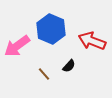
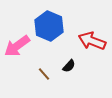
blue hexagon: moved 2 px left, 3 px up
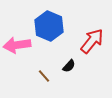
red arrow: rotated 108 degrees clockwise
pink arrow: moved 1 px up; rotated 28 degrees clockwise
brown line: moved 2 px down
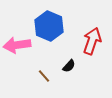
red arrow: rotated 20 degrees counterclockwise
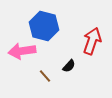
blue hexagon: moved 5 px left; rotated 8 degrees counterclockwise
pink arrow: moved 5 px right, 6 px down
brown line: moved 1 px right
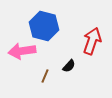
brown line: rotated 64 degrees clockwise
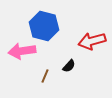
red arrow: rotated 124 degrees counterclockwise
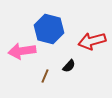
blue hexagon: moved 5 px right, 3 px down
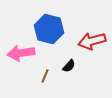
pink arrow: moved 1 px left, 2 px down
